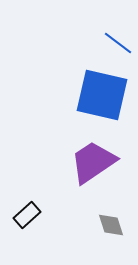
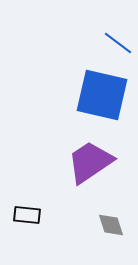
purple trapezoid: moved 3 px left
black rectangle: rotated 48 degrees clockwise
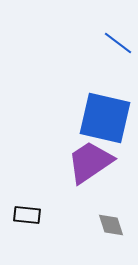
blue square: moved 3 px right, 23 px down
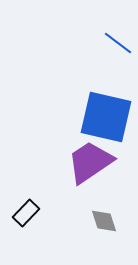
blue square: moved 1 px right, 1 px up
black rectangle: moved 1 px left, 2 px up; rotated 52 degrees counterclockwise
gray diamond: moved 7 px left, 4 px up
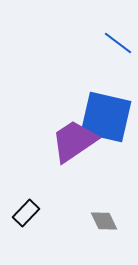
purple trapezoid: moved 16 px left, 21 px up
gray diamond: rotated 8 degrees counterclockwise
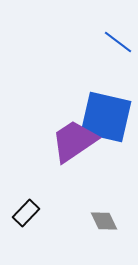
blue line: moved 1 px up
